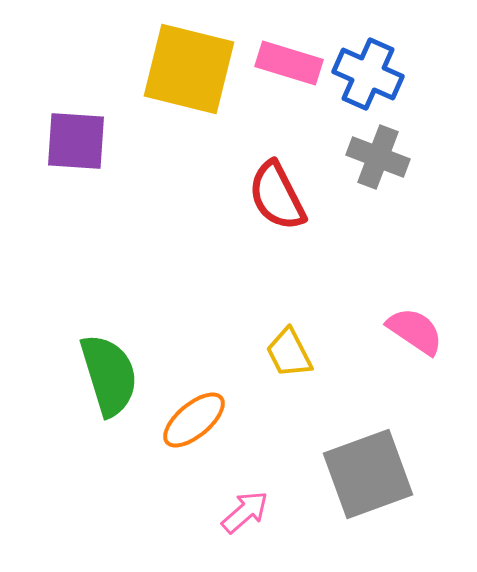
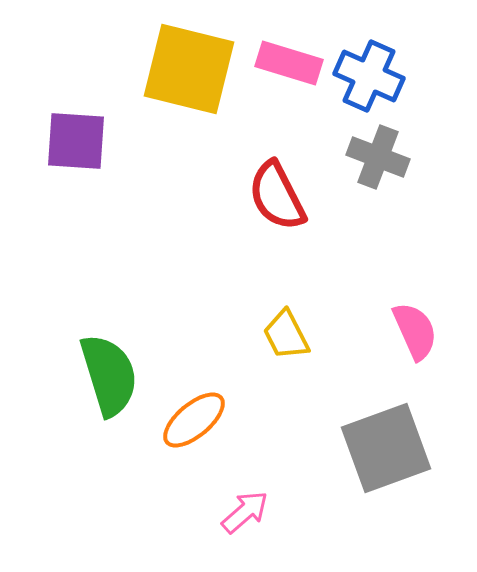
blue cross: moved 1 px right, 2 px down
pink semicircle: rotated 32 degrees clockwise
yellow trapezoid: moved 3 px left, 18 px up
gray square: moved 18 px right, 26 px up
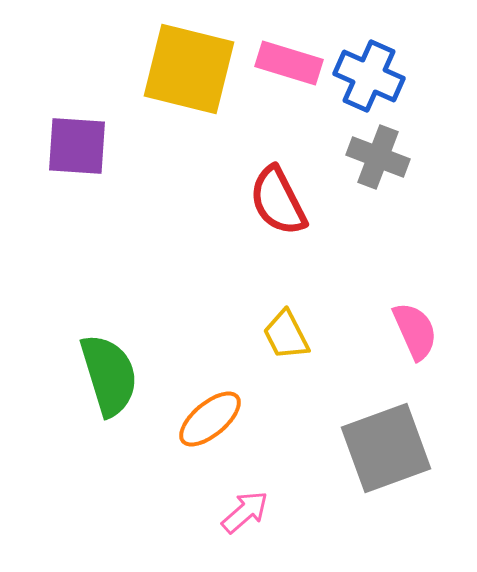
purple square: moved 1 px right, 5 px down
red semicircle: moved 1 px right, 5 px down
orange ellipse: moved 16 px right, 1 px up
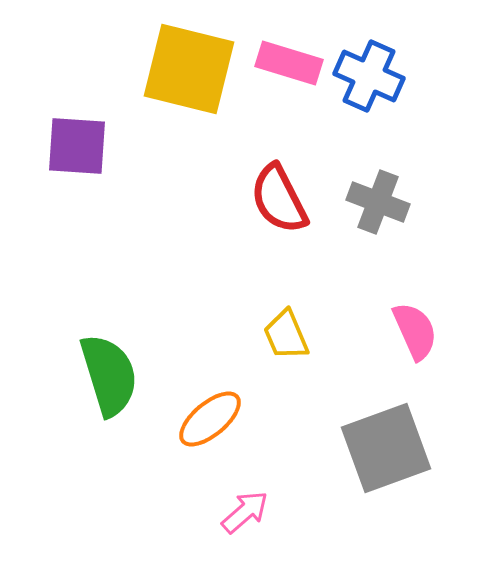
gray cross: moved 45 px down
red semicircle: moved 1 px right, 2 px up
yellow trapezoid: rotated 4 degrees clockwise
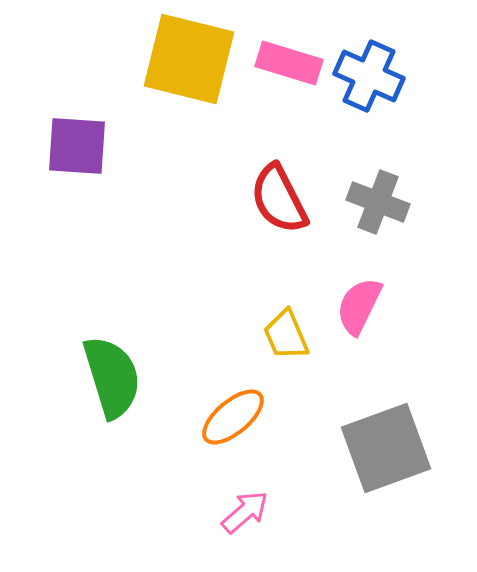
yellow square: moved 10 px up
pink semicircle: moved 56 px left, 25 px up; rotated 130 degrees counterclockwise
green semicircle: moved 3 px right, 2 px down
orange ellipse: moved 23 px right, 2 px up
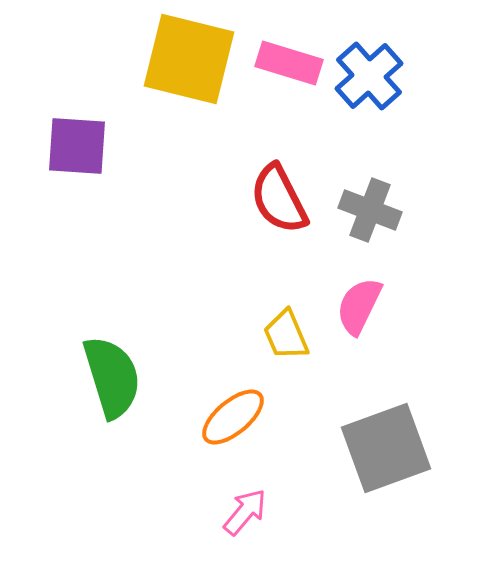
blue cross: rotated 24 degrees clockwise
gray cross: moved 8 px left, 8 px down
pink arrow: rotated 9 degrees counterclockwise
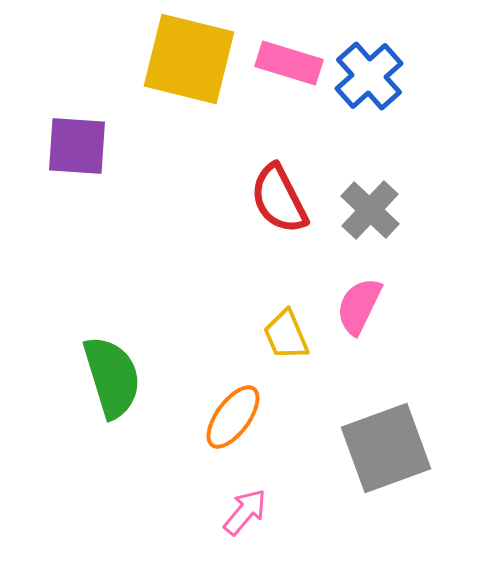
gray cross: rotated 22 degrees clockwise
orange ellipse: rotated 14 degrees counterclockwise
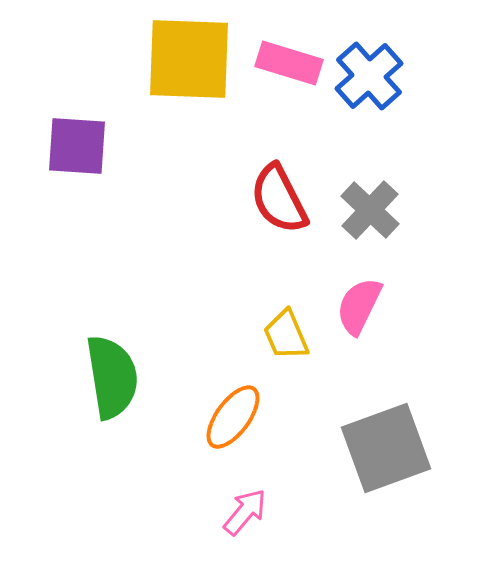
yellow square: rotated 12 degrees counterclockwise
green semicircle: rotated 8 degrees clockwise
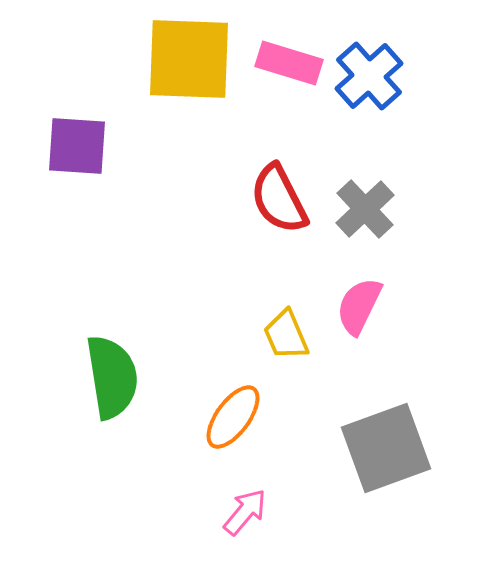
gray cross: moved 5 px left, 1 px up; rotated 4 degrees clockwise
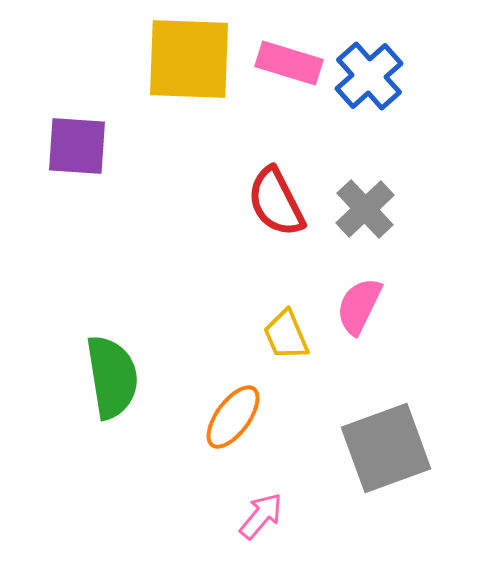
red semicircle: moved 3 px left, 3 px down
pink arrow: moved 16 px right, 4 px down
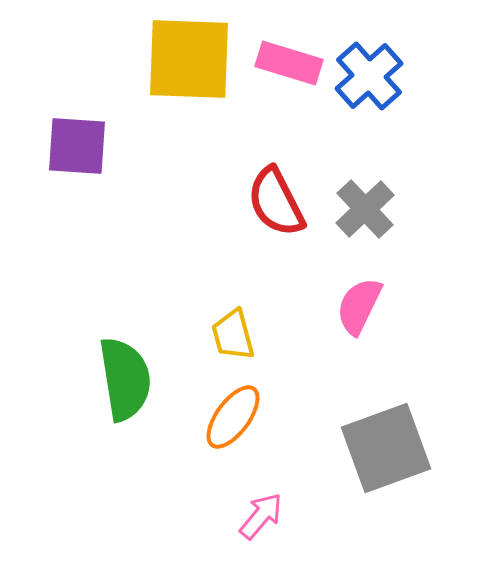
yellow trapezoid: moved 53 px left; rotated 8 degrees clockwise
green semicircle: moved 13 px right, 2 px down
